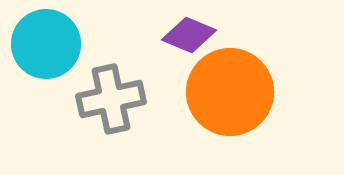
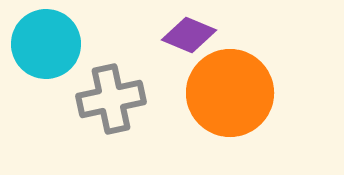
orange circle: moved 1 px down
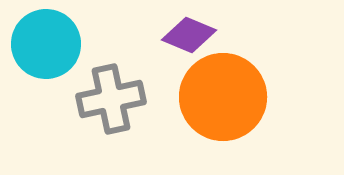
orange circle: moved 7 px left, 4 px down
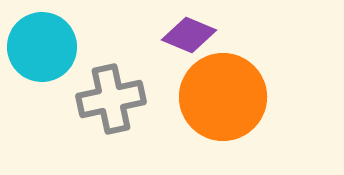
cyan circle: moved 4 px left, 3 px down
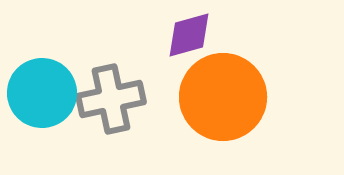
purple diamond: rotated 38 degrees counterclockwise
cyan circle: moved 46 px down
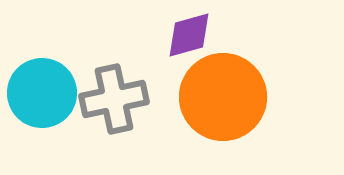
gray cross: moved 3 px right
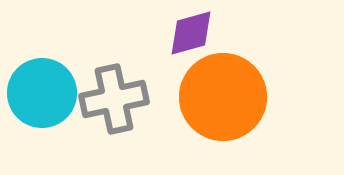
purple diamond: moved 2 px right, 2 px up
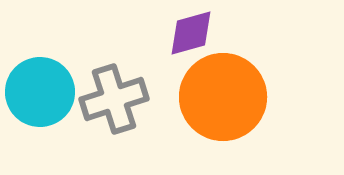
cyan circle: moved 2 px left, 1 px up
gray cross: rotated 6 degrees counterclockwise
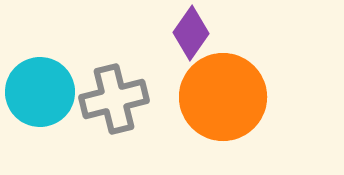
purple diamond: rotated 40 degrees counterclockwise
gray cross: rotated 4 degrees clockwise
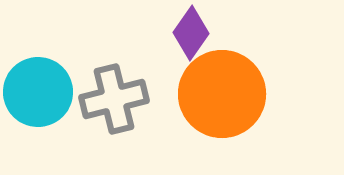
cyan circle: moved 2 px left
orange circle: moved 1 px left, 3 px up
